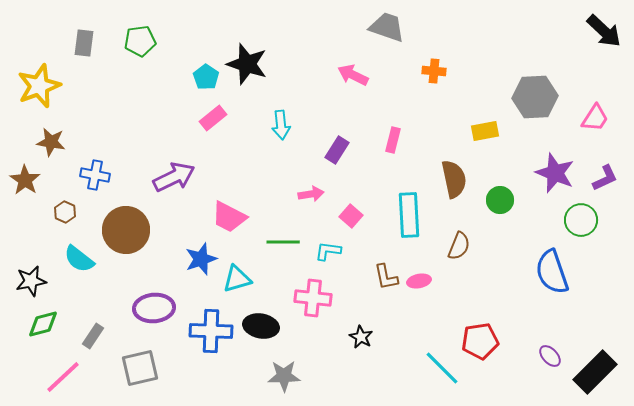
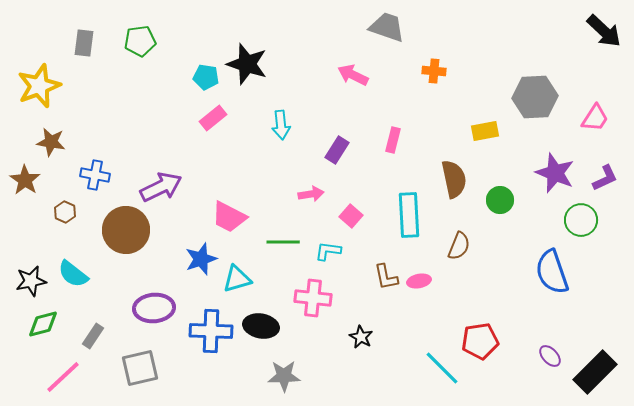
cyan pentagon at (206, 77): rotated 25 degrees counterclockwise
purple arrow at (174, 177): moved 13 px left, 10 px down
cyan semicircle at (79, 259): moved 6 px left, 15 px down
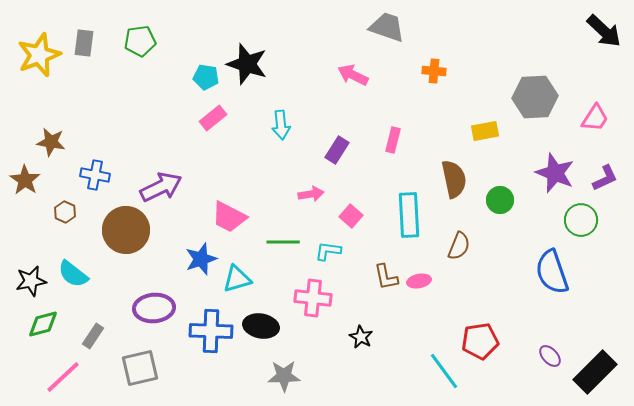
yellow star at (39, 86): moved 31 px up
cyan line at (442, 368): moved 2 px right, 3 px down; rotated 9 degrees clockwise
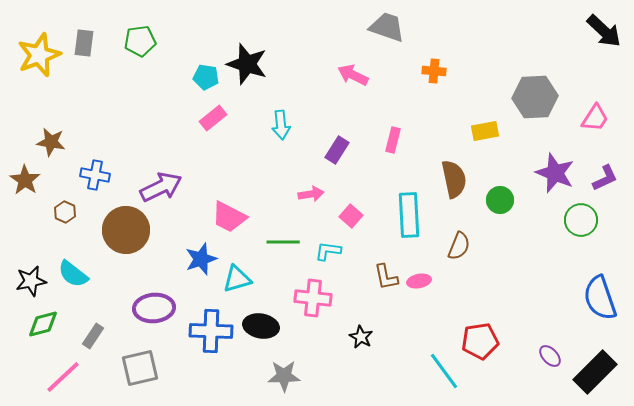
blue semicircle at (552, 272): moved 48 px right, 26 px down
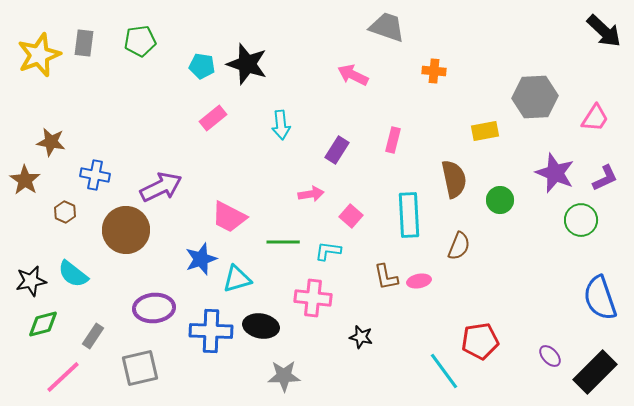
cyan pentagon at (206, 77): moved 4 px left, 11 px up
black star at (361, 337): rotated 15 degrees counterclockwise
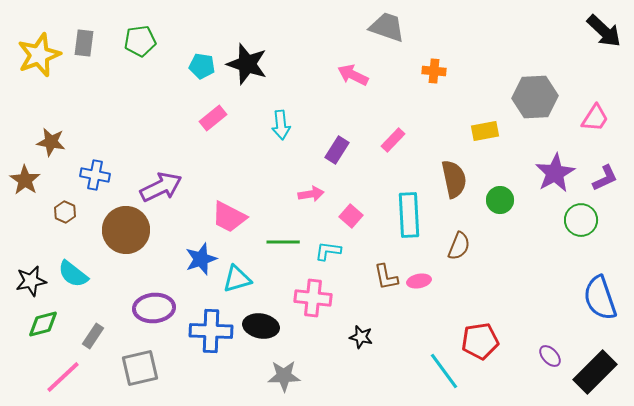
pink rectangle at (393, 140): rotated 30 degrees clockwise
purple star at (555, 173): rotated 21 degrees clockwise
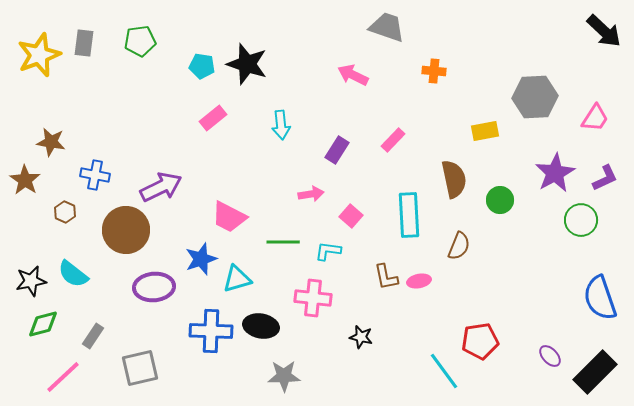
purple ellipse at (154, 308): moved 21 px up
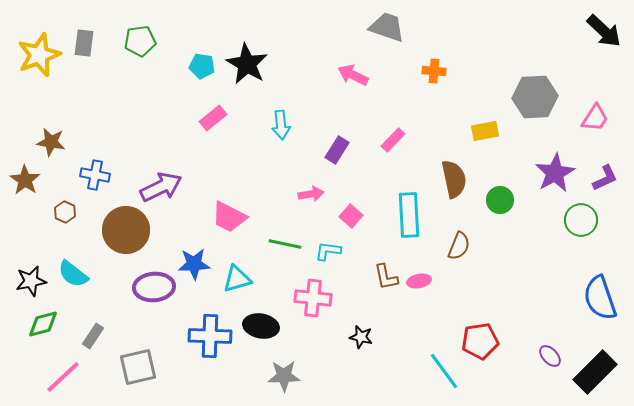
black star at (247, 64): rotated 12 degrees clockwise
green line at (283, 242): moved 2 px right, 2 px down; rotated 12 degrees clockwise
blue star at (201, 259): moved 7 px left, 5 px down; rotated 16 degrees clockwise
blue cross at (211, 331): moved 1 px left, 5 px down
gray square at (140, 368): moved 2 px left, 1 px up
